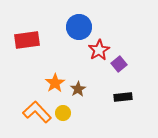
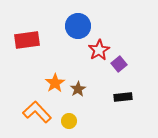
blue circle: moved 1 px left, 1 px up
yellow circle: moved 6 px right, 8 px down
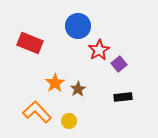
red rectangle: moved 3 px right, 3 px down; rotated 30 degrees clockwise
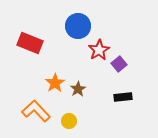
orange L-shape: moved 1 px left, 1 px up
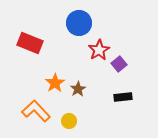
blue circle: moved 1 px right, 3 px up
